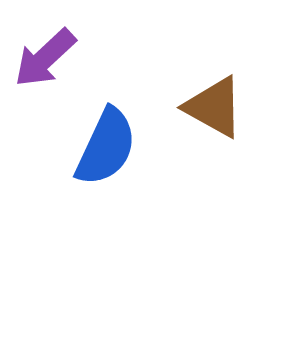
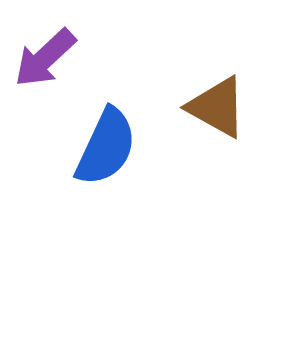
brown triangle: moved 3 px right
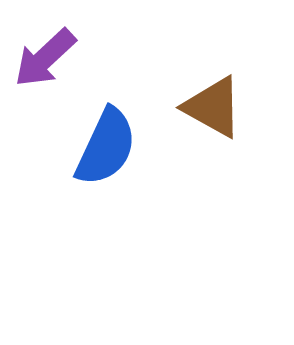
brown triangle: moved 4 px left
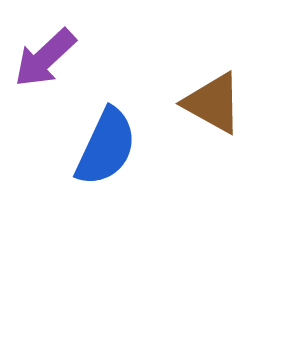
brown triangle: moved 4 px up
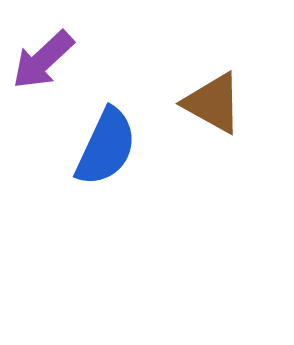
purple arrow: moved 2 px left, 2 px down
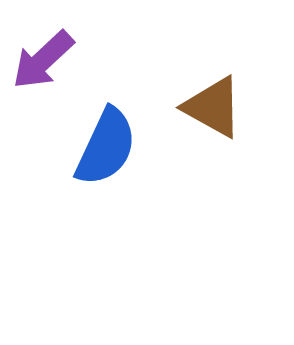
brown triangle: moved 4 px down
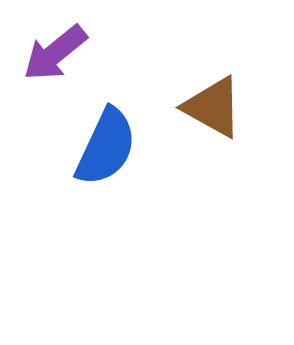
purple arrow: moved 12 px right, 7 px up; rotated 4 degrees clockwise
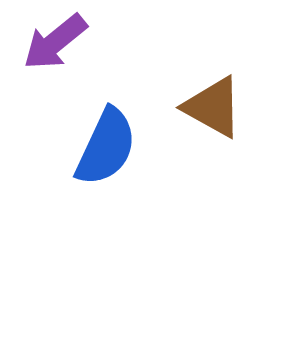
purple arrow: moved 11 px up
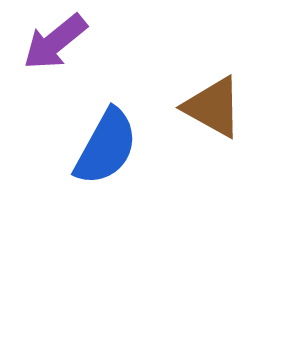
blue semicircle: rotated 4 degrees clockwise
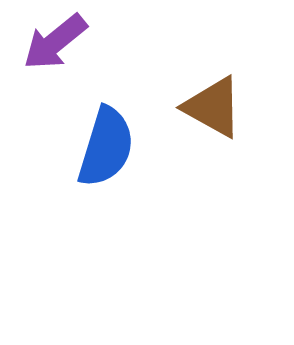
blue semicircle: rotated 12 degrees counterclockwise
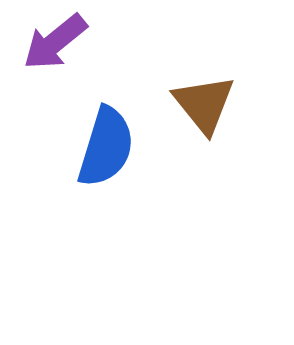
brown triangle: moved 9 px left, 3 px up; rotated 22 degrees clockwise
